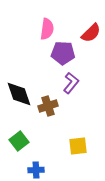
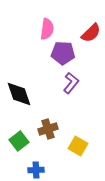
brown cross: moved 23 px down
yellow square: rotated 36 degrees clockwise
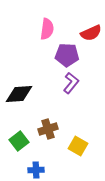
red semicircle: rotated 20 degrees clockwise
purple pentagon: moved 4 px right, 2 px down
black diamond: rotated 76 degrees counterclockwise
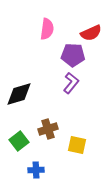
purple pentagon: moved 6 px right
black diamond: rotated 12 degrees counterclockwise
yellow square: moved 1 px left, 1 px up; rotated 18 degrees counterclockwise
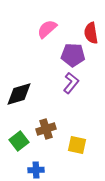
pink semicircle: rotated 140 degrees counterclockwise
red semicircle: rotated 105 degrees clockwise
brown cross: moved 2 px left
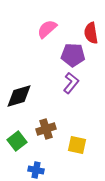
black diamond: moved 2 px down
green square: moved 2 px left
blue cross: rotated 14 degrees clockwise
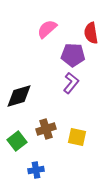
yellow square: moved 8 px up
blue cross: rotated 21 degrees counterclockwise
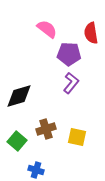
pink semicircle: rotated 80 degrees clockwise
purple pentagon: moved 4 px left, 1 px up
green square: rotated 12 degrees counterclockwise
blue cross: rotated 28 degrees clockwise
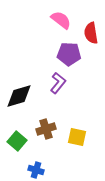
pink semicircle: moved 14 px right, 9 px up
purple L-shape: moved 13 px left
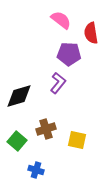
yellow square: moved 3 px down
